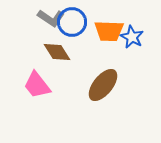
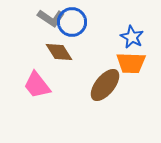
orange trapezoid: moved 22 px right, 32 px down
brown diamond: moved 2 px right
brown ellipse: moved 2 px right
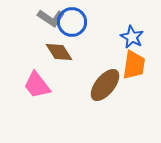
orange trapezoid: moved 3 px right, 2 px down; rotated 84 degrees counterclockwise
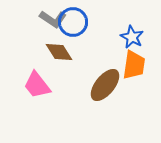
gray L-shape: moved 2 px right, 1 px down
blue circle: moved 1 px right
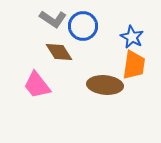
blue circle: moved 10 px right, 4 px down
brown ellipse: rotated 56 degrees clockwise
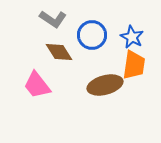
blue circle: moved 9 px right, 9 px down
brown ellipse: rotated 20 degrees counterclockwise
